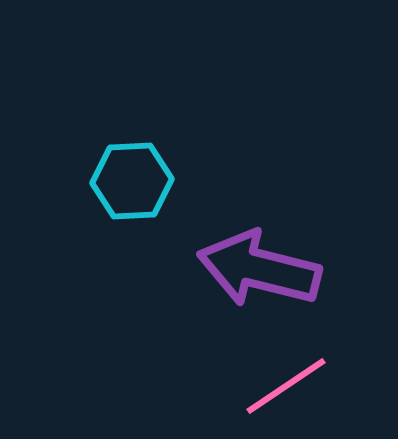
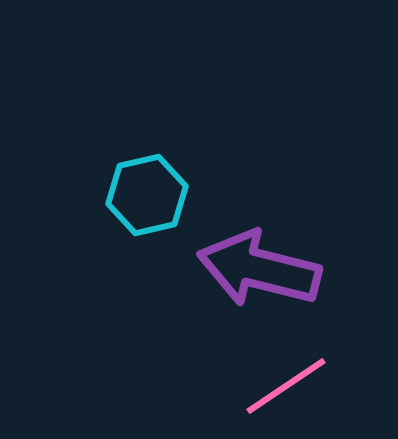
cyan hexagon: moved 15 px right, 14 px down; rotated 10 degrees counterclockwise
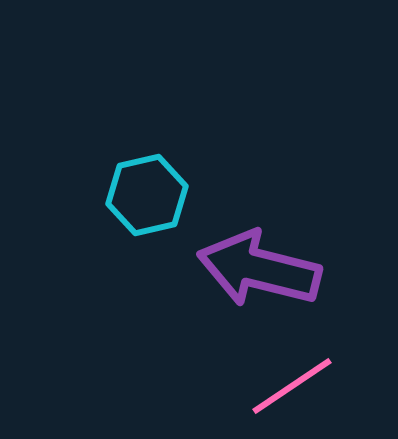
pink line: moved 6 px right
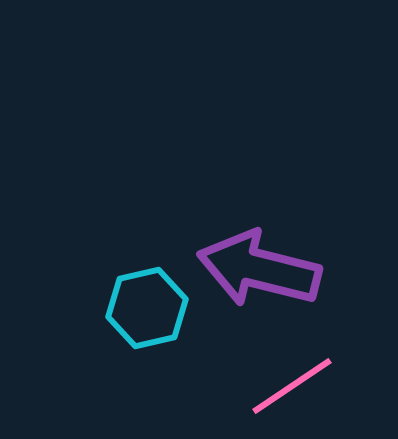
cyan hexagon: moved 113 px down
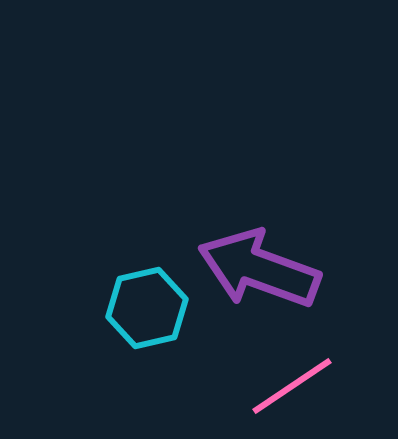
purple arrow: rotated 6 degrees clockwise
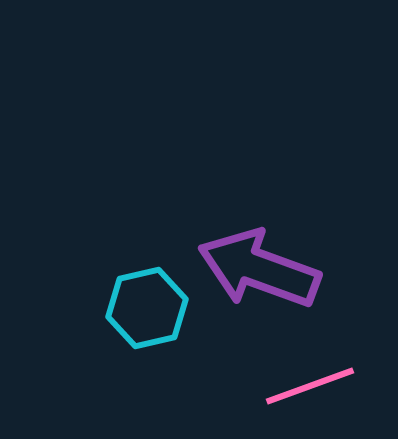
pink line: moved 18 px right; rotated 14 degrees clockwise
